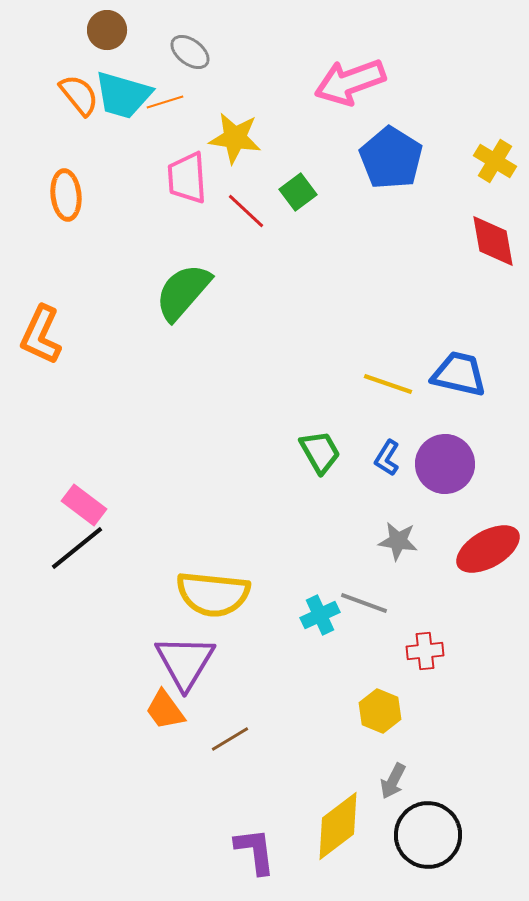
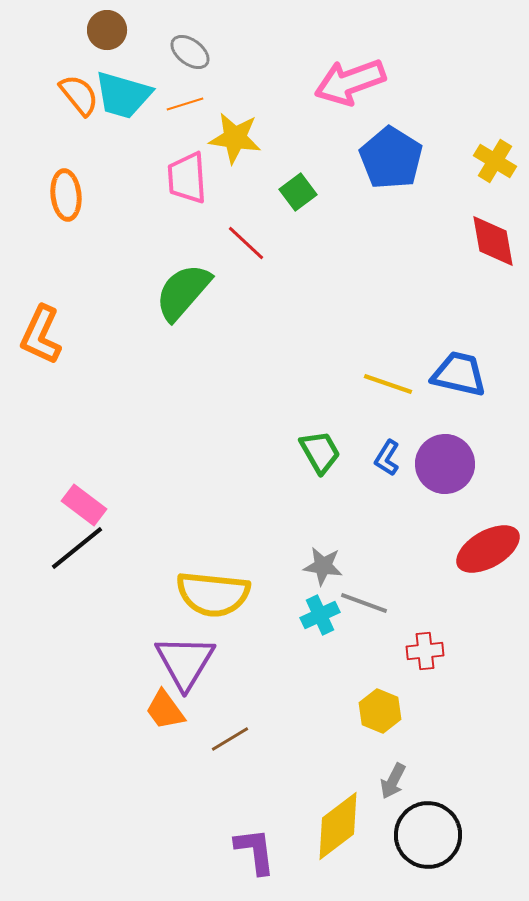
orange line: moved 20 px right, 2 px down
red line: moved 32 px down
gray star: moved 75 px left, 25 px down
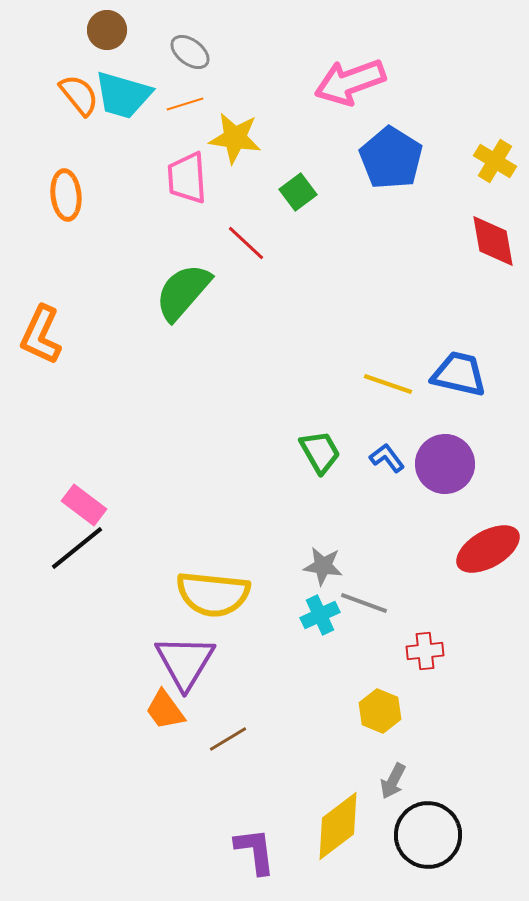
blue L-shape: rotated 111 degrees clockwise
brown line: moved 2 px left
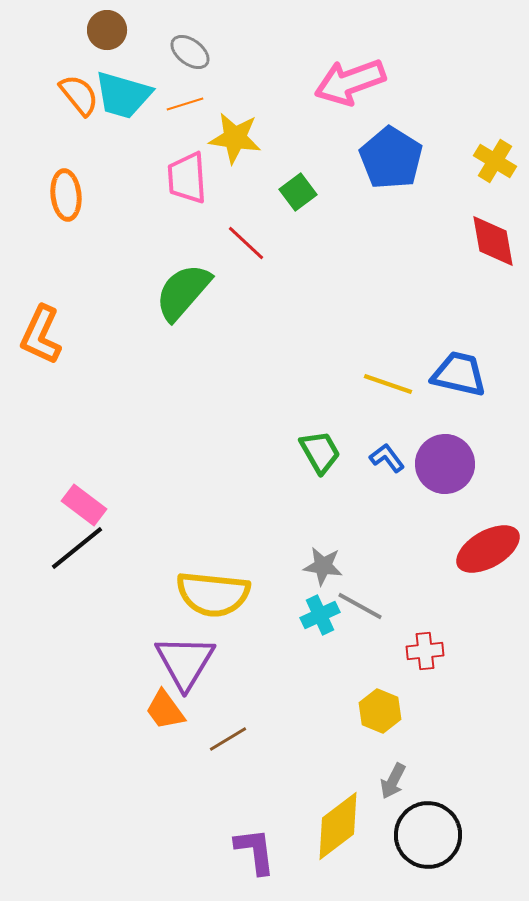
gray line: moved 4 px left, 3 px down; rotated 9 degrees clockwise
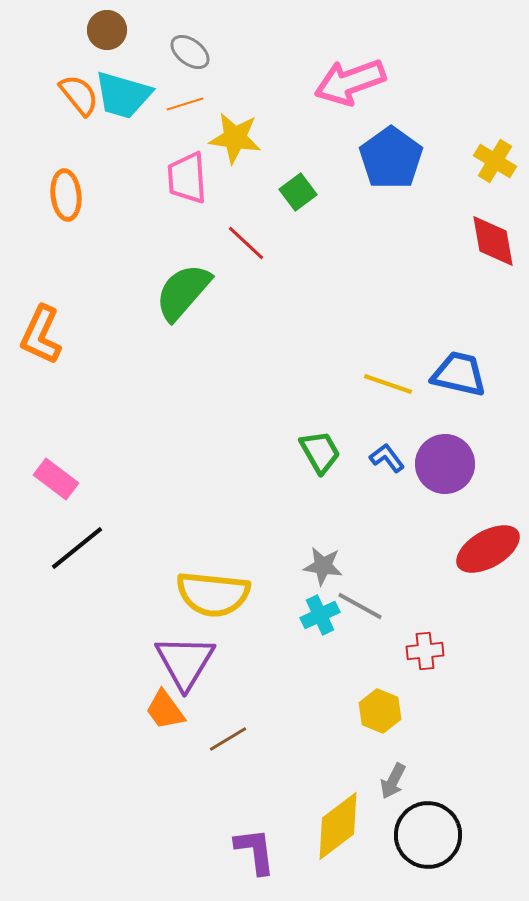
blue pentagon: rotated 4 degrees clockwise
pink rectangle: moved 28 px left, 26 px up
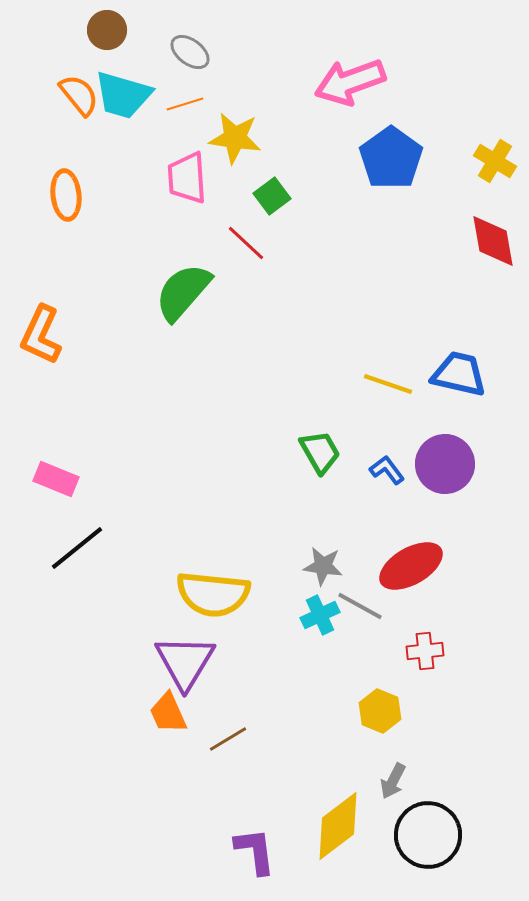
green square: moved 26 px left, 4 px down
blue L-shape: moved 12 px down
pink rectangle: rotated 15 degrees counterclockwise
red ellipse: moved 77 px left, 17 px down
orange trapezoid: moved 3 px right, 3 px down; rotated 12 degrees clockwise
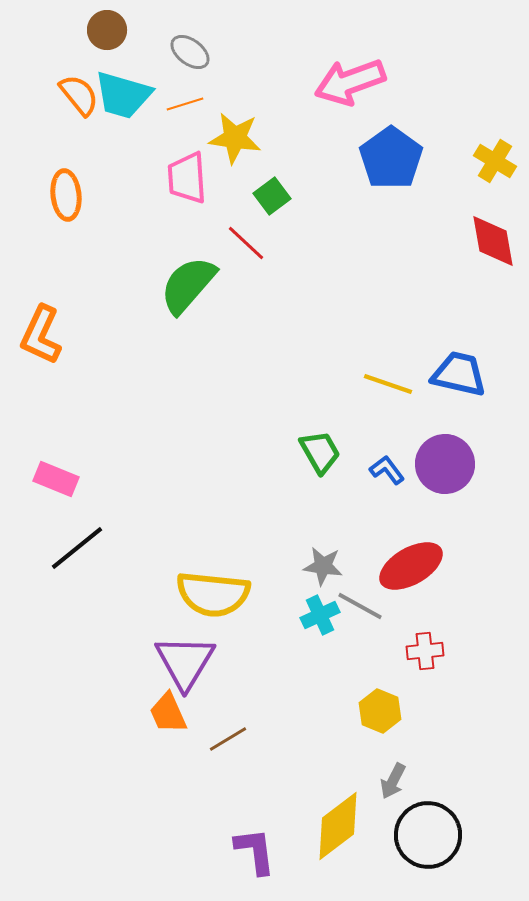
green semicircle: moved 5 px right, 7 px up
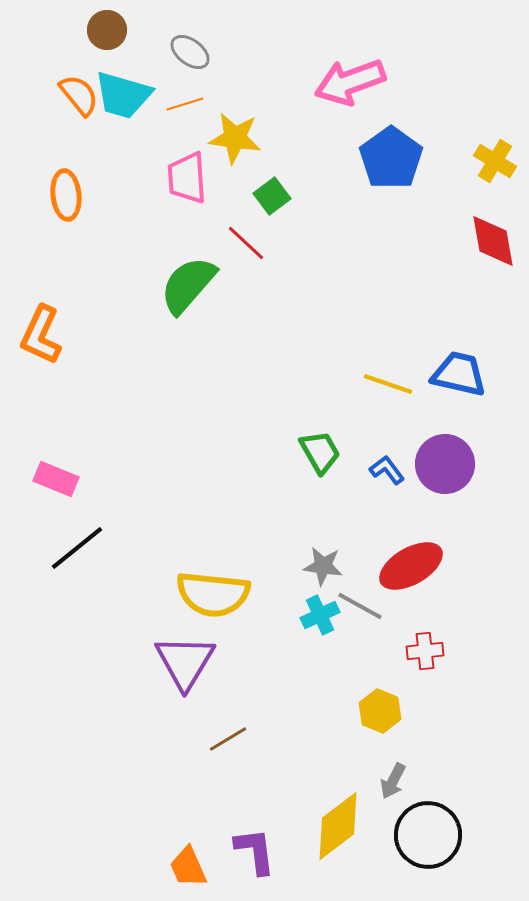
orange trapezoid: moved 20 px right, 154 px down
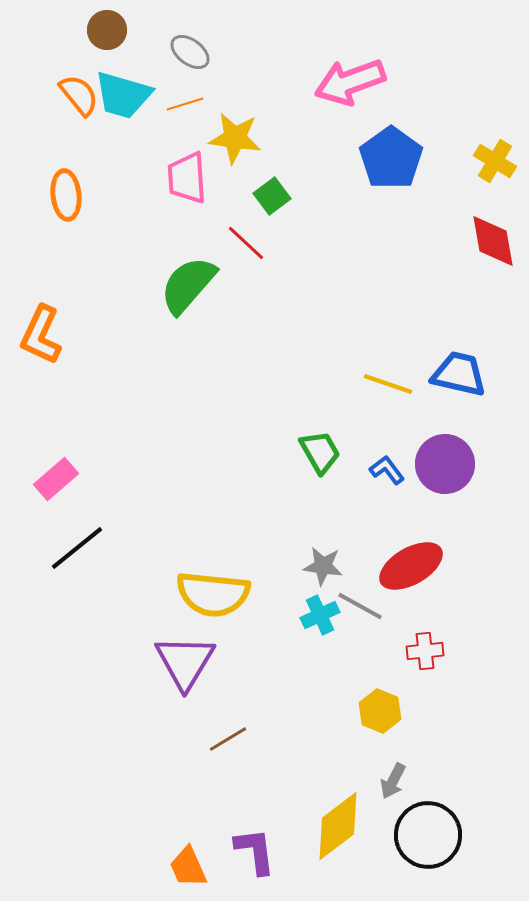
pink rectangle: rotated 63 degrees counterclockwise
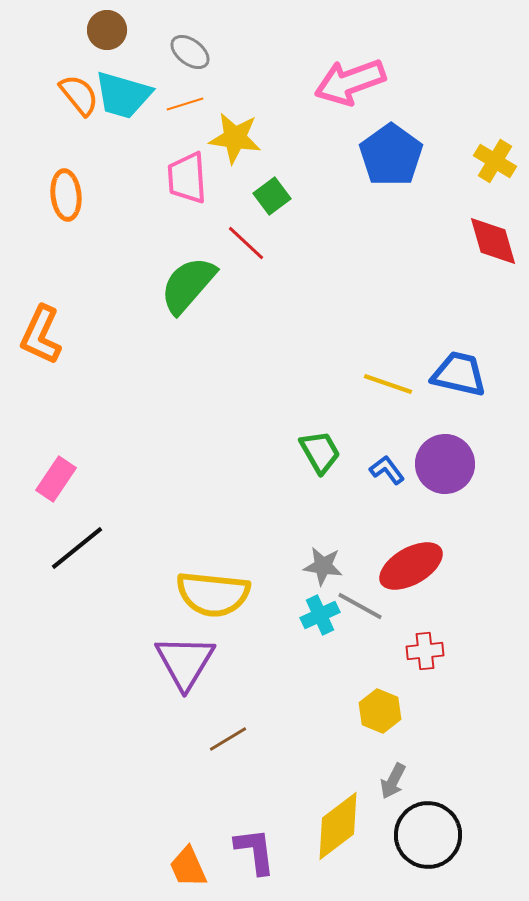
blue pentagon: moved 3 px up
red diamond: rotated 6 degrees counterclockwise
pink rectangle: rotated 15 degrees counterclockwise
